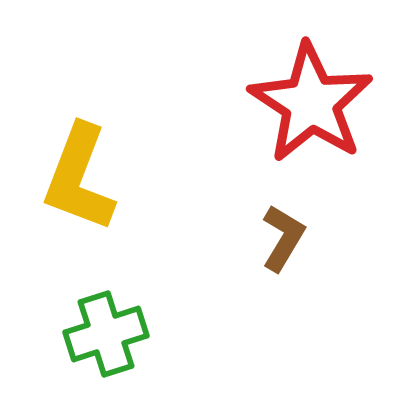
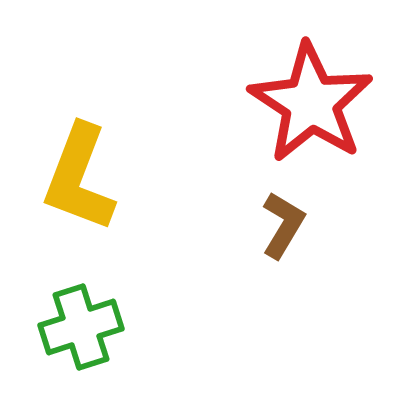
brown L-shape: moved 13 px up
green cross: moved 25 px left, 7 px up
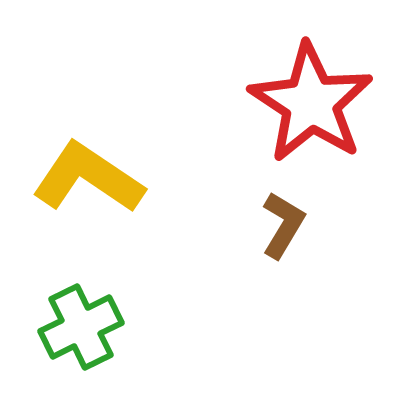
yellow L-shape: moved 9 px right; rotated 103 degrees clockwise
green cross: rotated 8 degrees counterclockwise
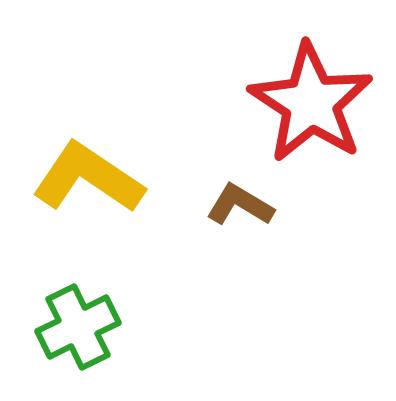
brown L-shape: moved 43 px left, 20 px up; rotated 90 degrees counterclockwise
green cross: moved 3 px left
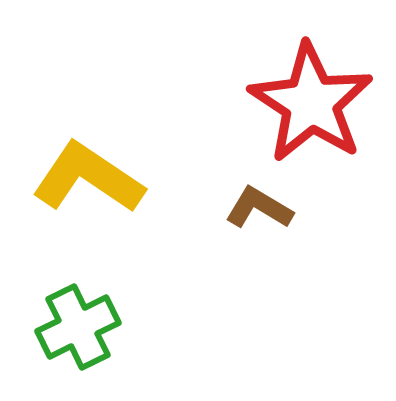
brown L-shape: moved 19 px right, 3 px down
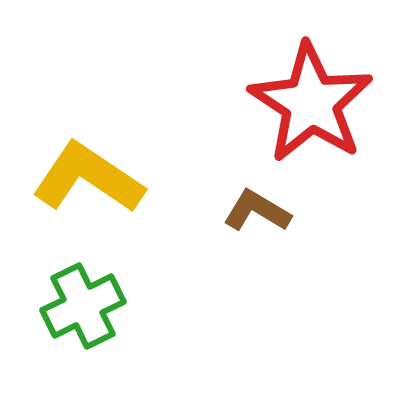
brown L-shape: moved 2 px left, 3 px down
green cross: moved 5 px right, 21 px up
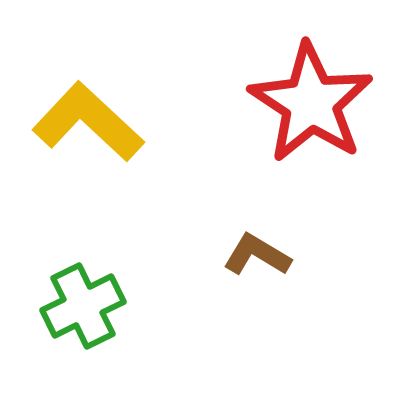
yellow L-shape: moved 56 px up; rotated 9 degrees clockwise
brown L-shape: moved 44 px down
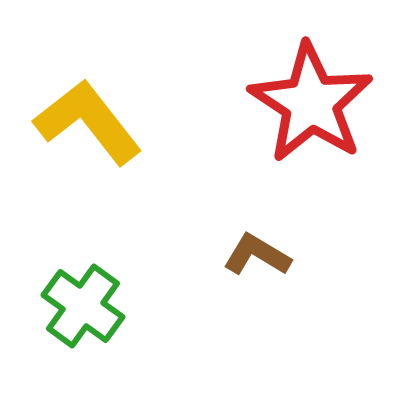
yellow L-shape: rotated 9 degrees clockwise
green cross: rotated 28 degrees counterclockwise
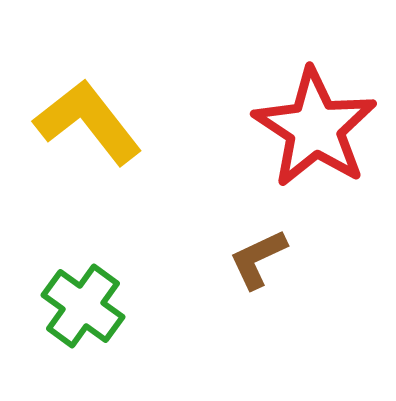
red star: moved 4 px right, 25 px down
brown L-shape: moved 1 px right, 4 px down; rotated 56 degrees counterclockwise
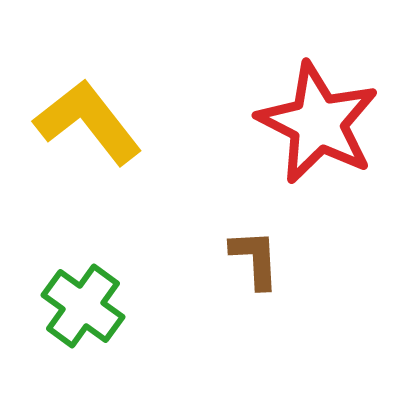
red star: moved 3 px right, 5 px up; rotated 6 degrees counterclockwise
brown L-shape: moved 3 px left; rotated 112 degrees clockwise
